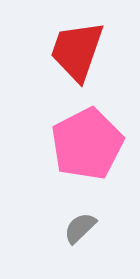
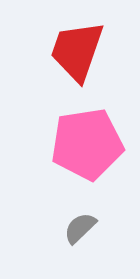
pink pentagon: rotated 18 degrees clockwise
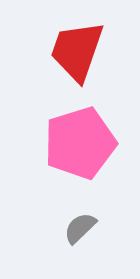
pink pentagon: moved 7 px left, 1 px up; rotated 8 degrees counterclockwise
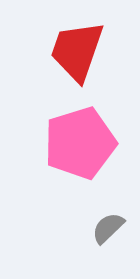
gray semicircle: moved 28 px right
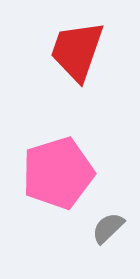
pink pentagon: moved 22 px left, 30 px down
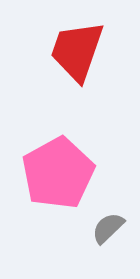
pink pentagon: rotated 12 degrees counterclockwise
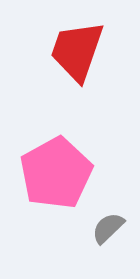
pink pentagon: moved 2 px left
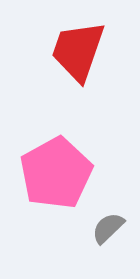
red trapezoid: moved 1 px right
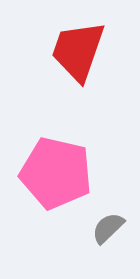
pink pentagon: rotated 30 degrees counterclockwise
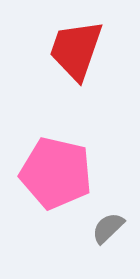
red trapezoid: moved 2 px left, 1 px up
